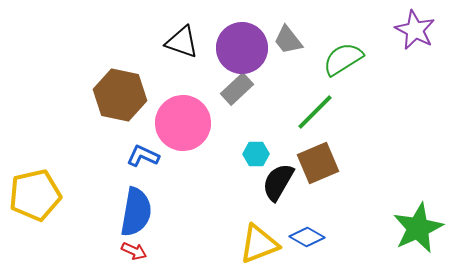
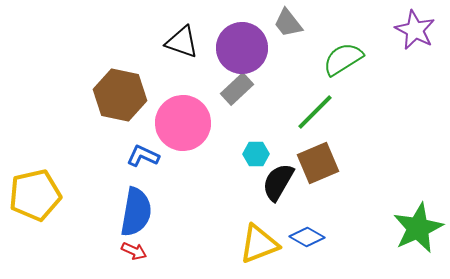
gray trapezoid: moved 17 px up
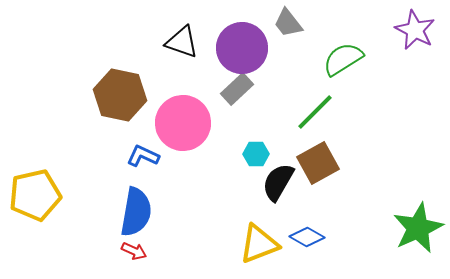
brown square: rotated 6 degrees counterclockwise
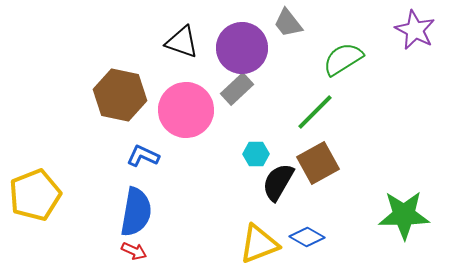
pink circle: moved 3 px right, 13 px up
yellow pentagon: rotated 9 degrees counterclockwise
green star: moved 14 px left, 13 px up; rotated 24 degrees clockwise
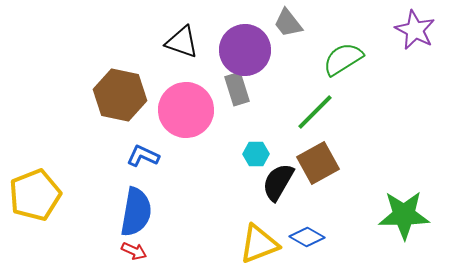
purple circle: moved 3 px right, 2 px down
gray rectangle: rotated 64 degrees counterclockwise
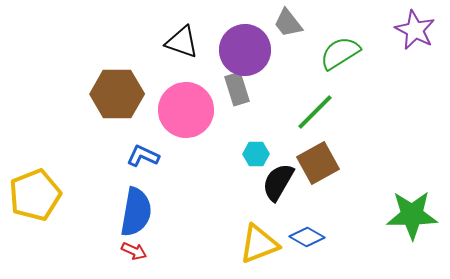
green semicircle: moved 3 px left, 6 px up
brown hexagon: moved 3 px left, 1 px up; rotated 12 degrees counterclockwise
green star: moved 8 px right
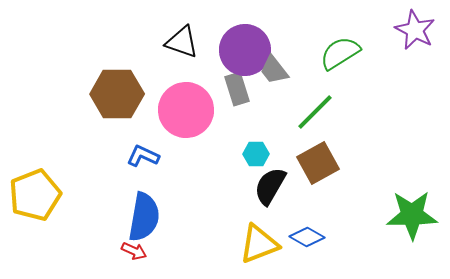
gray trapezoid: moved 14 px left, 47 px down
black semicircle: moved 8 px left, 4 px down
blue semicircle: moved 8 px right, 5 px down
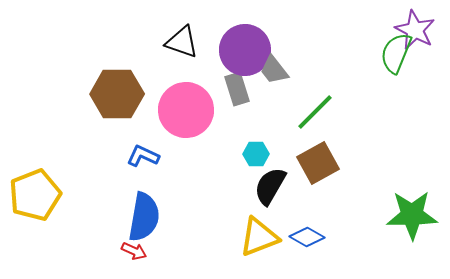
green semicircle: moved 56 px right; rotated 36 degrees counterclockwise
yellow triangle: moved 7 px up
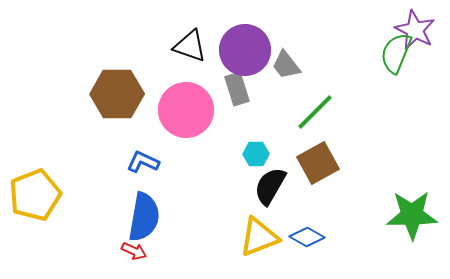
black triangle: moved 8 px right, 4 px down
gray trapezoid: moved 12 px right, 5 px up
blue L-shape: moved 6 px down
